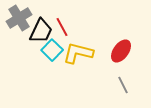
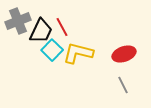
gray cross: moved 1 px left, 3 px down; rotated 10 degrees clockwise
red ellipse: moved 3 px right, 3 px down; rotated 35 degrees clockwise
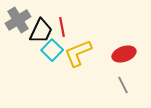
gray cross: moved 1 px up; rotated 10 degrees counterclockwise
red line: rotated 18 degrees clockwise
yellow L-shape: rotated 36 degrees counterclockwise
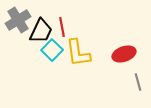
yellow L-shape: rotated 76 degrees counterclockwise
gray line: moved 15 px right, 3 px up; rotated 12 degrees clockwise
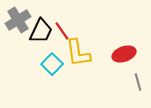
red line: moved 4 px down; rotated 24 degrees counterclockwise
cyan square: moved 14 px down
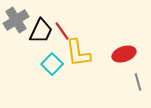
gray cross: moved 2 px left
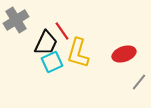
black trapezoid: moved 5 px right, 12 px down
yellow L-shape: rotated 24 degrees clockwise
cyan square: moved 2 px up; rotated 20 degrees clockwise
gray line: moved 1 px right; rotated 54 degrees clockwise
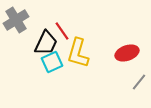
red ellipse: moved 3 px right, 1 px up
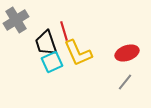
red line: moved 2 px right; rotated 18 degrees clockwise
black trapezoid: rotated 136 degrees clockwise
yellow L-shape: rotated 40 degrees counterclockwise
gray line: moved 14 px left
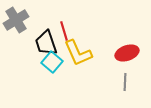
cyan square: rotated 25 degrees counterclockwise
gray line: rotated 36 degrees counterclockwise
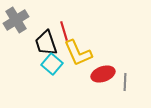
red ellipse: moved 24 px left, 21 px down
cyan square: moved 2 px down
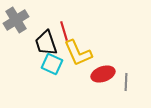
cyan square: rotated 15 degrees counterclockwise
gray line: moved 1 px right
